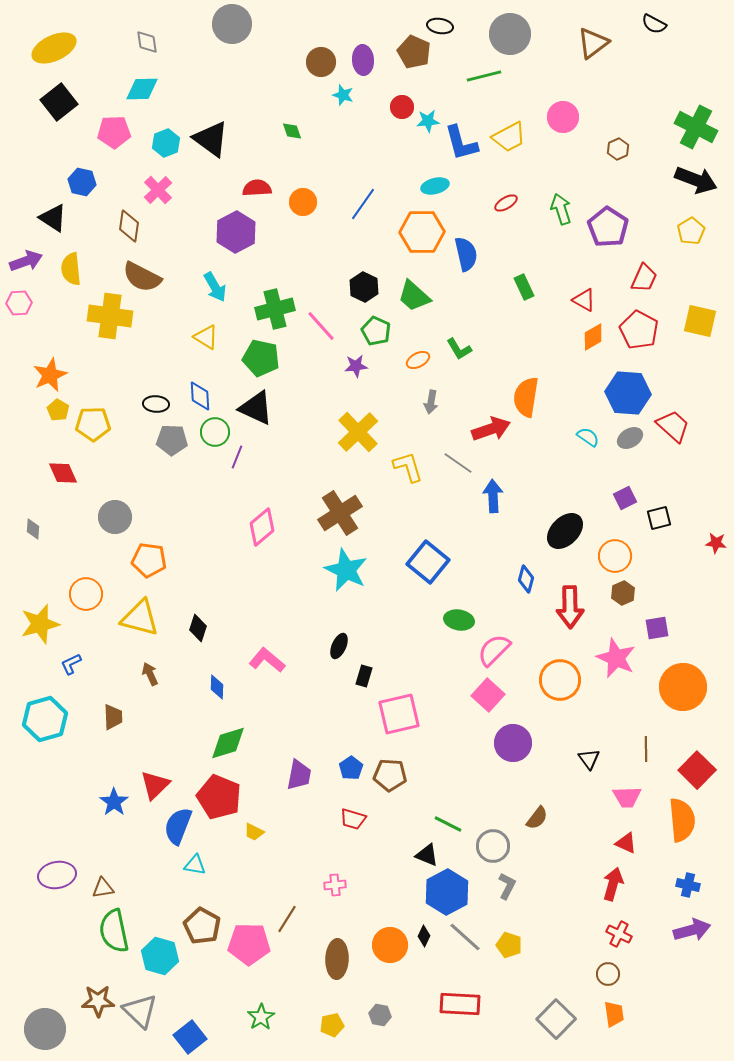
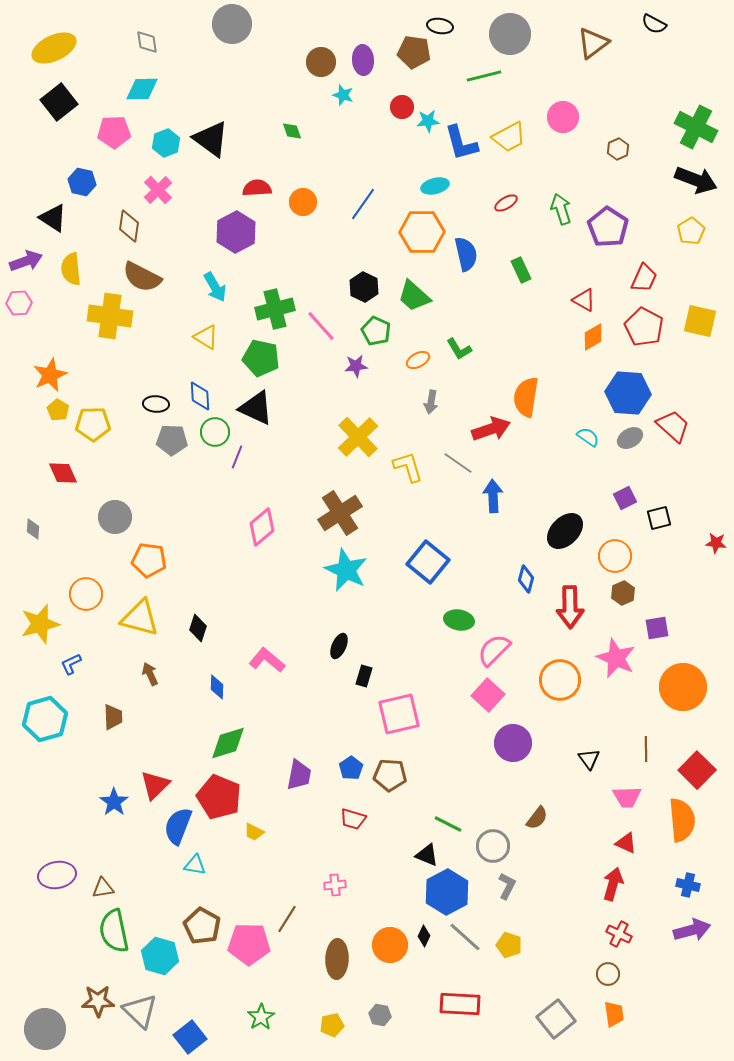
brown pentagon at (414, 52): rotated 16 degrees counterclockwise
green rectangle at (524, 287): moved 3 px left, 17 px up
red pentagon at (639, 330): moved 5 px right, 3 px up
yellow cross at (358, 432): moved 5 px down
gray square at (556, 1019): rotated 6 degrees clockwise
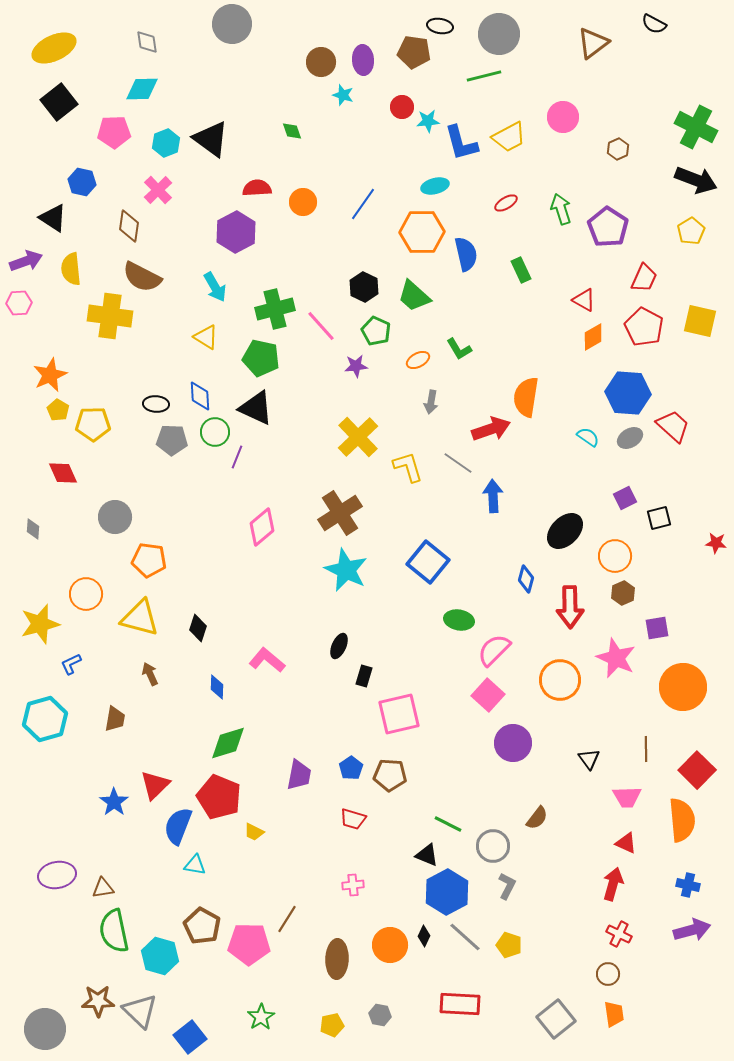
gray circle at (510, 34): moved 11 px left
brown trapezoid at (113, 717): moved 2 px right, 2 px down; rotated 12 degrees clockwise
pink cross at (335, 885): moved 18 px right
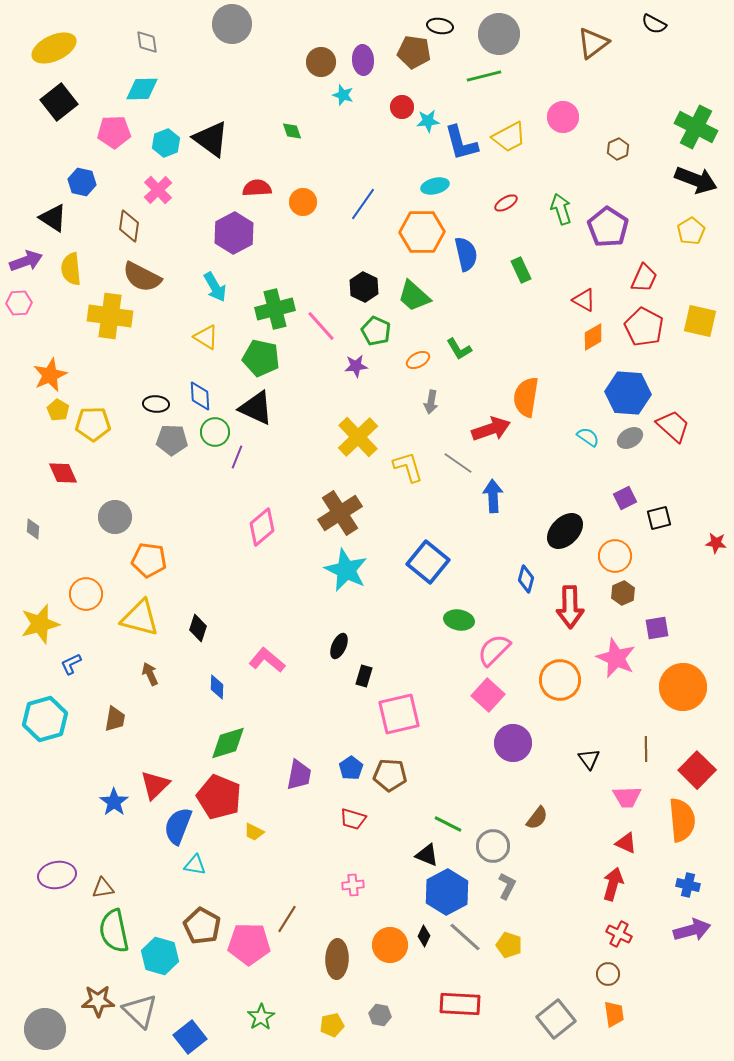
purple hexagon at (236, 232): moved 2 px left, 1 px down
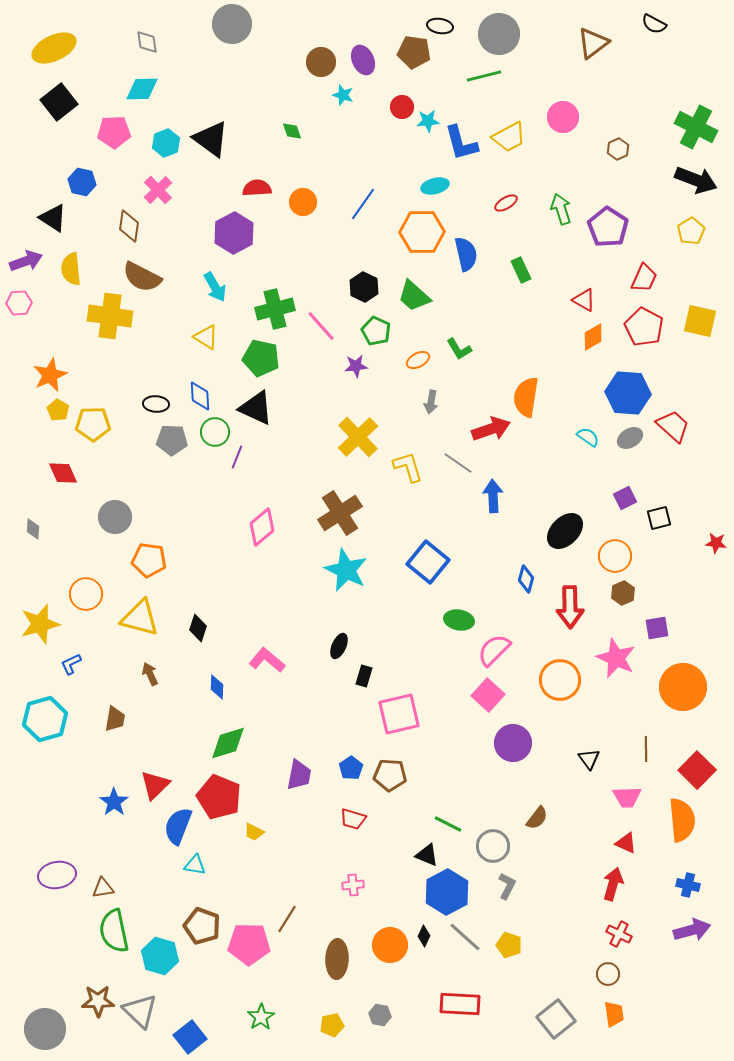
purple ellipse at (363, 60): rotated 20 degrees counterclockwise
brown pentagon at (202, 926): rotated 9 degrees counterclockwise
